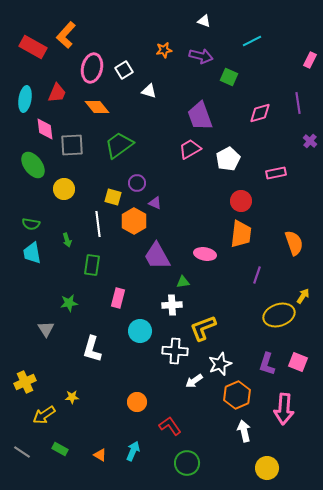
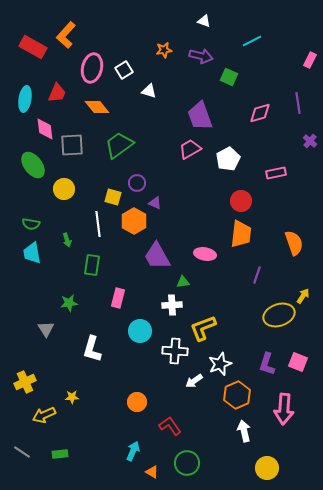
yellow arrow at (44, 415): rotated 10 degrees clockwise
green rectangle at (60, 449): moved 5 px down; rotated 35 degrees counterclockwise
orange triangle at (100, 455): moved 52 px right, 17 px down
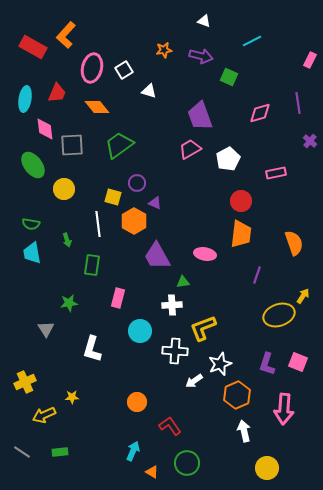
green rectangle at (60, 454): moved 2 px up
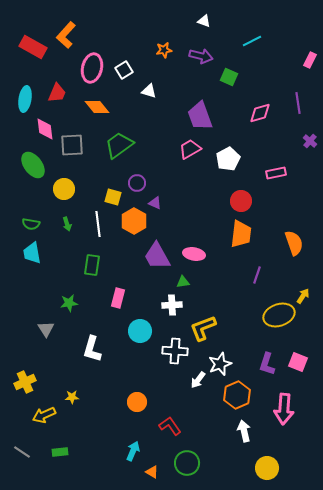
green arrow at (67, 240): moved 16 px up
pink ellipse at (205, 254): moved 11 px left
white arrow at (194, 381): moved 4 px right, 1 px up; rotated 18 degrees counterclockwise
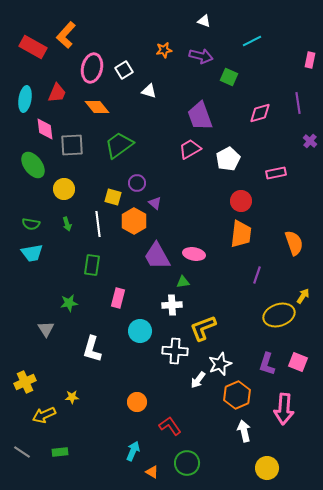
pink rectangle at (310, 60): rotated 14 degrees counterclockwise
purple triangle at (155, 203): rotated 16 degrees clockwise
cyan trapezoid at (32, 253): rotated 90 degrees counterclockwise
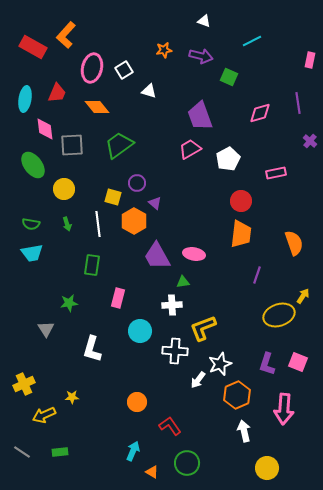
yellow cross at (25, 382): moved 1 px left, 2 px down
